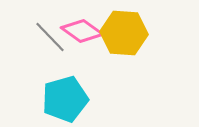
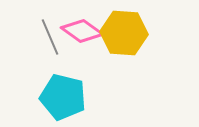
gray line: rotated 21 degrees clockwise
cyan pentagon: moved 2 px left, 2 px up; rotated 30 degrees clockwise
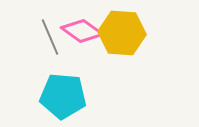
yellow hexagon: moved 2 px left
cyan pentagon: moved 1 px up; rotated 9 degrees counterclockwise
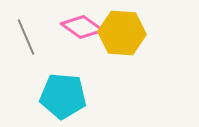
pink diamond: moved 4 px up
gray line: moved 24 px left
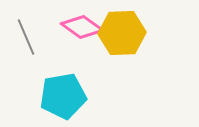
yellow hexagon: rotated 6 degrees counterclockwise
cyan pentagon: rotated 15 degrees counterclockwise
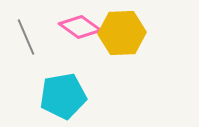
pink diamond: moved 2 px left
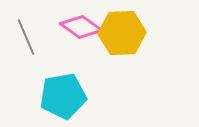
pink diamond: moved 1 px right
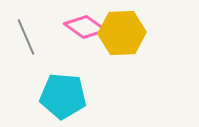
pink diamond: moved 4 px right
cyan pentagon: rotated 15 degrees clockwise
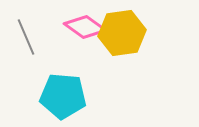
yellow hexagon: rotated 6 degrees counterclockwise
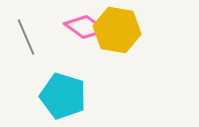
yellow hexagon: moved 5 px left, 3 px up; rotated 18 degrees clockwise
cyan pentagon: rotated 12 degrees clockwise
